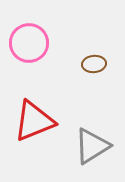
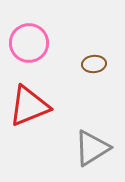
red triangle: moved 5 px left, 15 px up
gray triangle: moved 2 px down
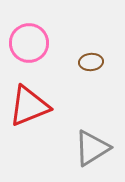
brown ellipse: moved 3 px left, 2 px up
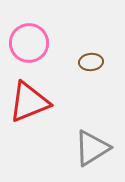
red triangle: moved 4 px up
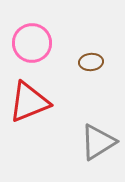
pink circle: moved 3 px right
gray triangle: moved 6 px right, 6 px up
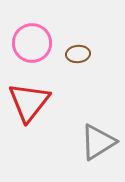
brown ellipse: moved 13 px left, 8 px up
red triangle: rotated 30 degrees counterclockwise
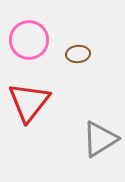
pink circle: moved 3 px left, 3 px up
gray triangle: moved 2 px right, 3 px up
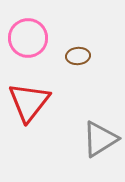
pink circle: moved 1 px left, 2 px up
brown ellipse: moved 2 px down
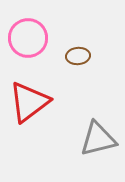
red triangle: rotated 15 degrees clockwise
gray triangle: moved 2 px left; rotated 18 degrees clockwise
